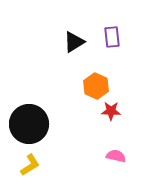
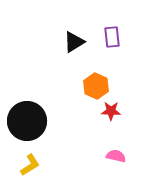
black circle: moved 2 px left, 3 px up
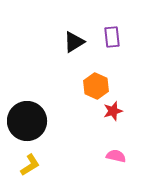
red star: moved 2 px right; rotated 18 degrees counterclockwise
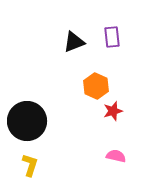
black triangle: rotated 10 degrees clockwise
yellow L-shape: rotated 40 degrees counterclockwise
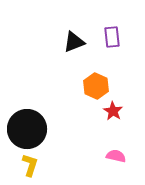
red star: rotated 24 degrees counterclockwise
black circle: moved 8 px down
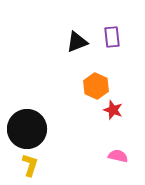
black triangle: moved 3 px right
red star: moved 1 px up; rotated 12 degrees counterclockwise
pink semicircle: moved 2 px right
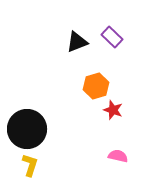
purple rectangle: rotated 40 degrees counterclockwise
orange hexagon: rotated 20 degrees clockwise
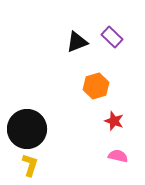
red star: moved 1 px right, 11 px down
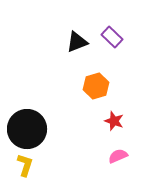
pink semicircle: rotated 36 degrees counterclockwise
yellow L-shape: moved 5 px left
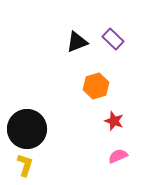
purple rectangle: moved 1 px right, 2 px down
